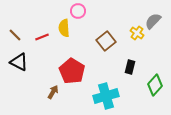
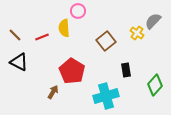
black rectangle: moved 4 px left, 3 px down; rotated 24 degrees counterclockwise
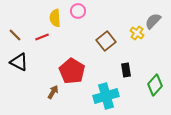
yellow semicircle: moved 9 px left, 10 px up
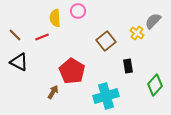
black rectangle: moved 2 px right, 4 px up
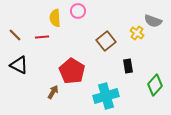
gray semicircle: rotated 114 degrees counterclockwise
red line: rotated 16 degrees clockwise
black triangle: moved 3 px down
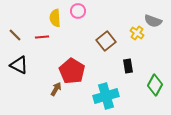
green diamond: rotated 15 degrees counterclockwise
brown arrow: moved 3 px right, 3 px up
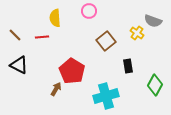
pink circle: moved 11 px right
